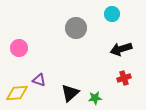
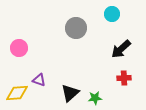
black arrow: rotated 25 degrees counterclockwise
red cross: rotated 16 degrees clockwise
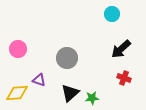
gray circle: moved 9 px left, 30 px down
pink circle: moved 1 px left, 1 px down
red cross: rotated 24 degrees clockwise
green star: moved 3 px left
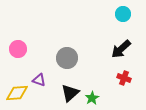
cyan circle: moved 11 px right
green star: rotated 24 degrees counterclockwise
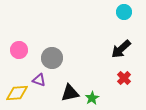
cyan circle: moved 1 px right, 2 px up
pink circle: moved 1 px right, 1 px down
gray circle: moved 15 px left
red cross: rotated 24 degrees clockwise
black triangle: rotated 30 degrees clockwise
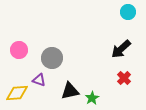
cyan circle: moved 4 px right
black triangle: moved 2 px up
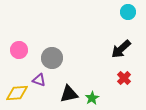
black triangle: moved 1 px left, 3 px down
